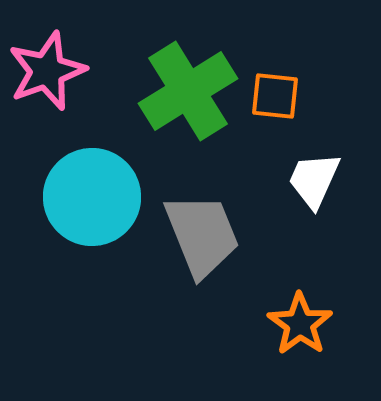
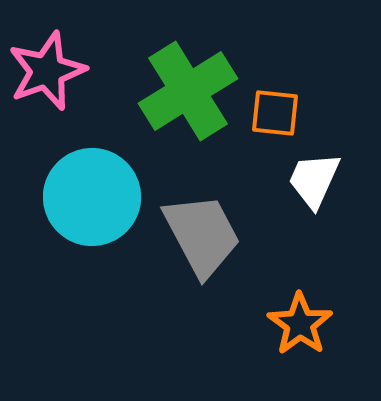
orange square: moved 17 px down
gray trapezoid: rotated 6 degrees counterclockwise
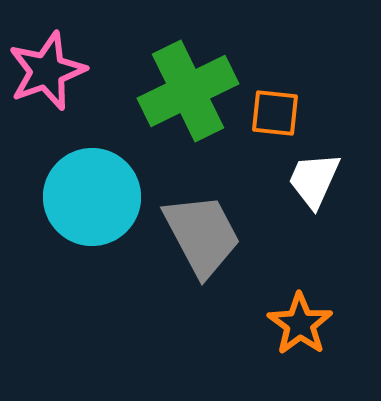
green cross: rotated 6 degrees clockwise
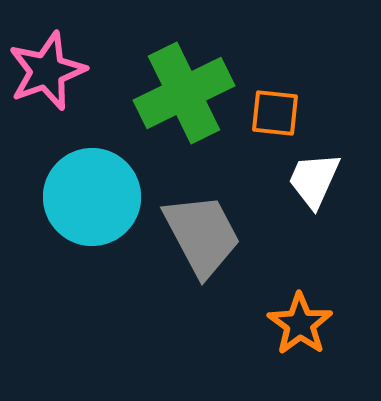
green cross: moved 4 px left, 2 px down
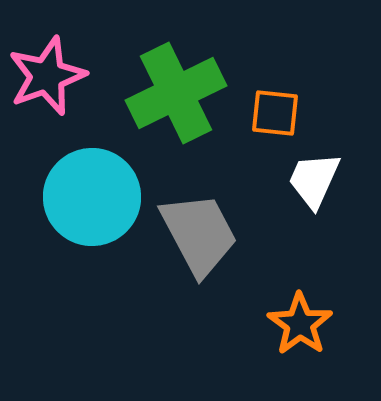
pink star: moved 5 px down
green cross: moved 8 px left
gray trapezoid: moved 3 px left, 1 px up
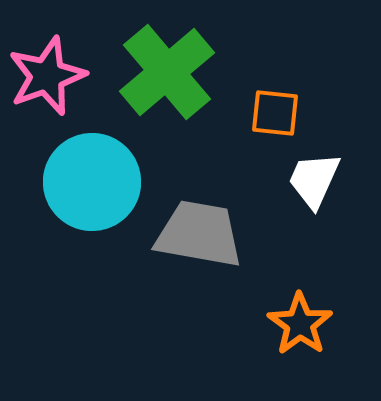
green cross: moved 9 px left, 21 px up; rotated 14 degrees counterclockwise
cyan circle: moved 15 px up
gray trapezoid: rotated 52 degrees counterclockwise
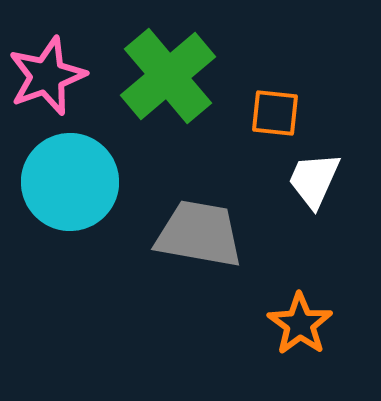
green cross: moved 1 px right, 4 px down
cyan circle: moved 22 px left
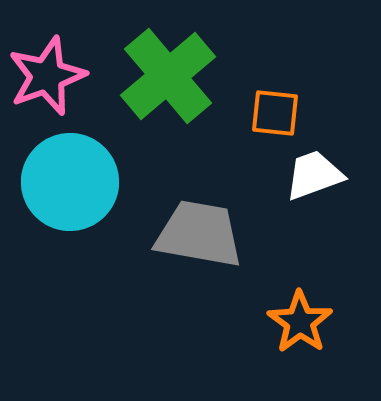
white trapezoid: moved 5 px up; rotated 46 degrees clockwise
orange star: moved 2 px up
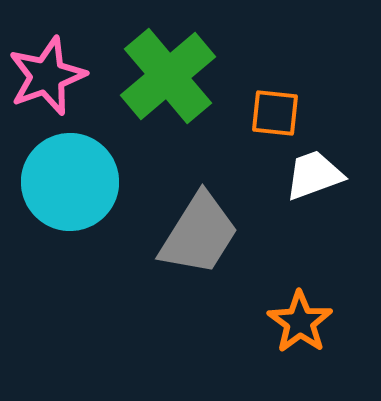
gray trapezoid: rotated 112 degrees clockwise
